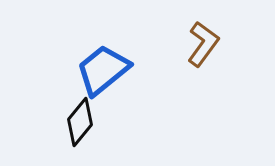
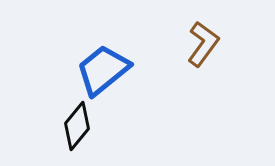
black diamond: moved 3 px left, 4 px down
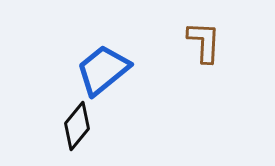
brown L-shape: moved 1 px right, 2 px up; rotated 33 degrees counterclockwise
